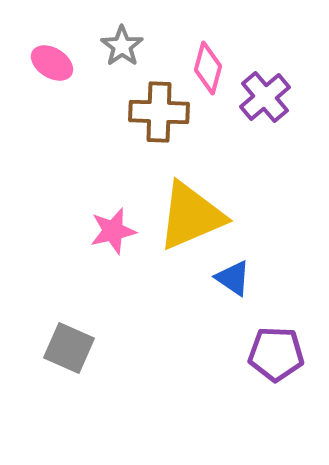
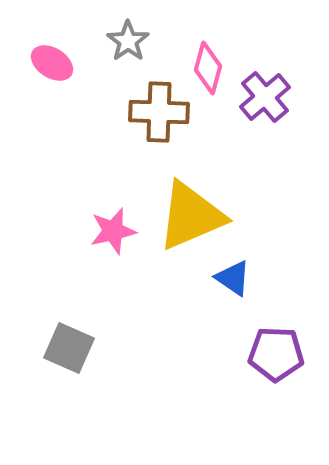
gray star: moved 6 px right, 5 px up
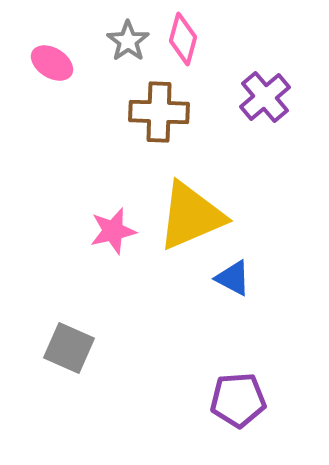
pink diamond: moved 25 px left, 29 px up
blue triangle: rotated 6 degrees counterclockwise
purple pentagon: moved 38 px left, 46 px down; rotated 6 degrees counterclockwise
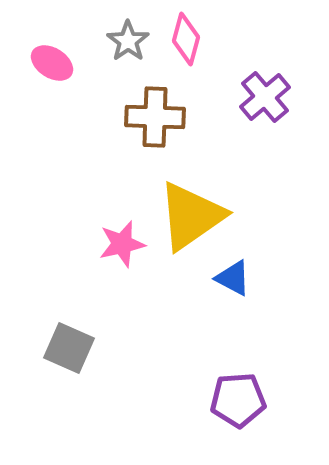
pink diamond: moved 3 px right
brown cross: moved 4 px left, 5 px down
yellow triangle: rotated 12 degrees counterclockwise
pink star: moved 9 px right, 13 px down
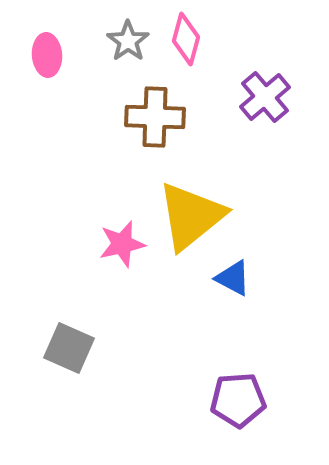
pink ellipse: moved 5 px left, 8 px up; rotated 54 degrees clockwise
yellow triangle: rotated 4 degrees counterclockwise
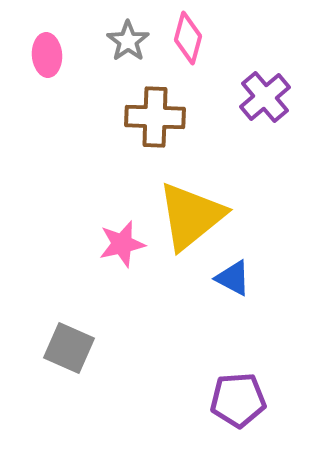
pink diamond: moved 2 px right, 1 px up
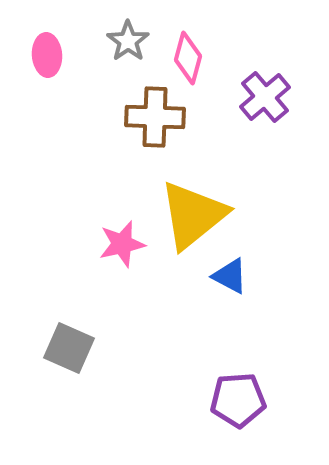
pink diamond: moved 20 px down
yellow triangle: moved 2 px right, 1 px up
blue triangle: moved 3 px left, 2 px up
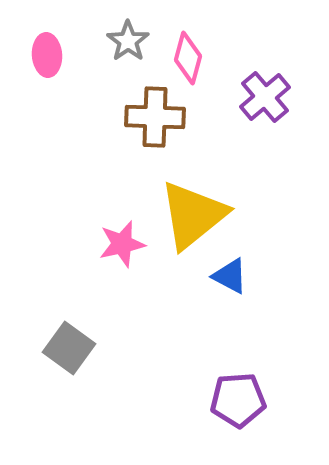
gray square: rotated 12 degrees clockwise
